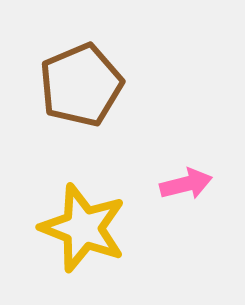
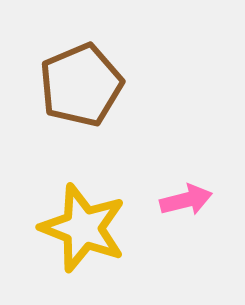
pink arrow: moved 16 px down
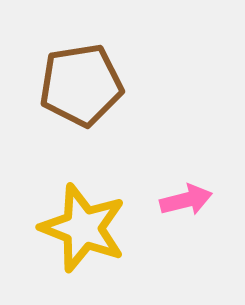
brown pentagon: rotated 14 degrees clockwise
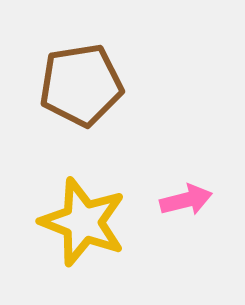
yellow star: moved 6 px up
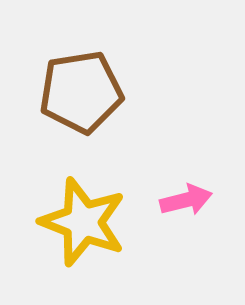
brown pentagon: moved 7 px down
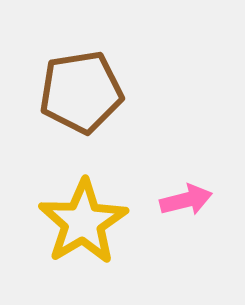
yellow star: rotated 20 degrees clockwise
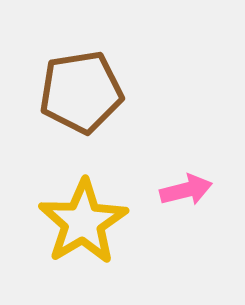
pink arrow: moved 10 px up
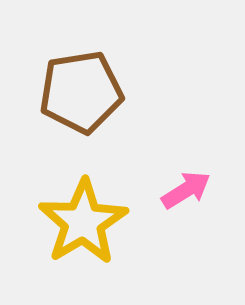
pink arrow: rotated 18 degrees counterclockwise
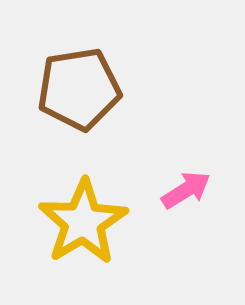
brown pentagon: moved 2 px left, 3 px up
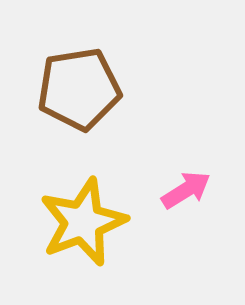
yellow star: rotated 10 degrees clockwise
